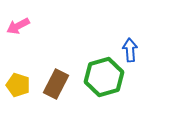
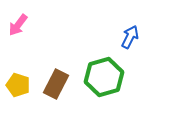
pink arrow: moved 1 px up; rotated 25 degrees counterclockwise
blue arrow: moved 13 px up; rotated 30 degrees clockwise
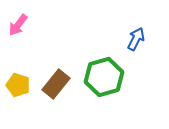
blue arrow: moved 6 px right, 2 px down
brown rectangle: rotated 12 degrees clockwise
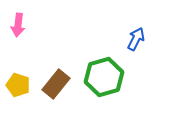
pink arrow: rotated 30 degrees counterclockwise
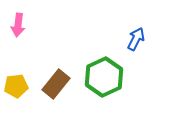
green hexagon: rotated 9 degrees counterclockwise
yellow pentagon: moved 2 px left, 1 px down; rotated 25 degrees counterclockwise
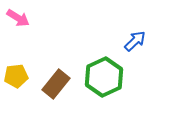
pink arrow: moved 7 px up; rotated 65 degrees counterclockwise
blue arrow: moved 1 px left, 2 px down; rotated 20 degrees clockwise
yellow pentagon: moved 10 px up
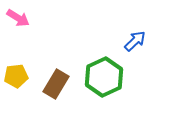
brown rectangle: rotated 8 degrees counterclockwise
